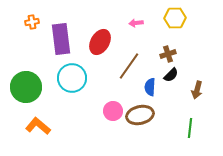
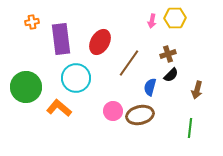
pink arrow: moved 16 px right, 2 px up; rotated 72 degrees counterclockwise
brown line: moved 3 px up
cyan circle: moved 4 px right
blue semicircle: rotated 12 degrees clockwise
orange L-shape: moved 21 px right, 18 px up
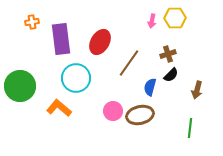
green circle: moved 6 px left, 1 px up
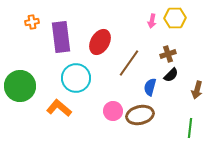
purple rectangle: moved 2 px up
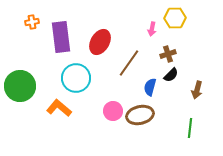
pink arrow: moved 8 px down
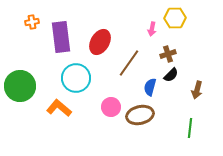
pink circle: moved 2 px left, 4 px up
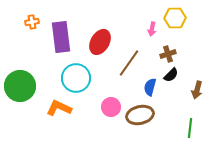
orange L-shape: rotated 15 degrees counterclockwise
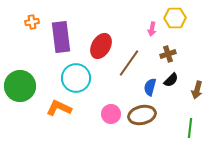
red ellipse: moved 1 px right, 4 px down
black semicircle: moved 5 px down
pink circle: moved 7 px down
brown ellipse: moved 2 px right
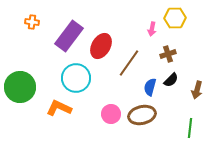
orange cross: rotated 16 degrees clockwise
purple rectangle: moved 8 px right, 1 px up; rotated 44 degrees clockwise
green circle: moved 1 px down
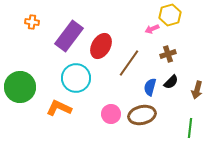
yellow hexagon: moved 5 px left, 3 px up; rotated 15 degrees counterclockwise
pink arrow: rotated 56 degrees clockwise
black semicircle: moved 2 px down
